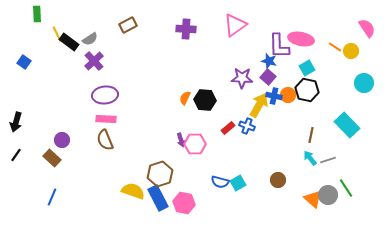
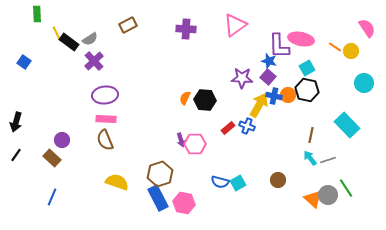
yellow semicircle at (133, 191): moved 16 px left, 9 px up
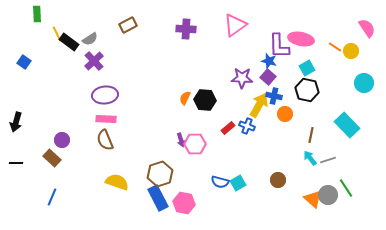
orange circle at (288, 95): moved 3 px left, 19 px down
black line at (16, 155): moved 8 px down; rotated 56 degrees clockwise
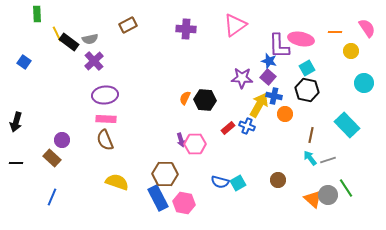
gray semicircle at (90, 39): rotated 21 degrees clockwise
orange line at (335, 47): moved 15 px up; rotated 32 degrees counterclockwise
brown hexagon at (160, 174): moved 5 px right; rotated 20 degrees clockwise
